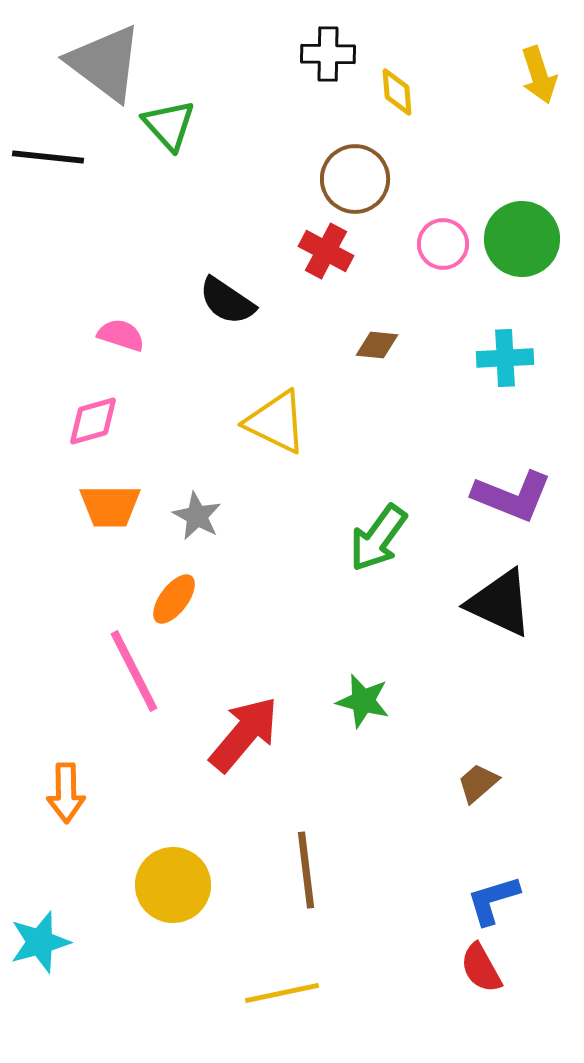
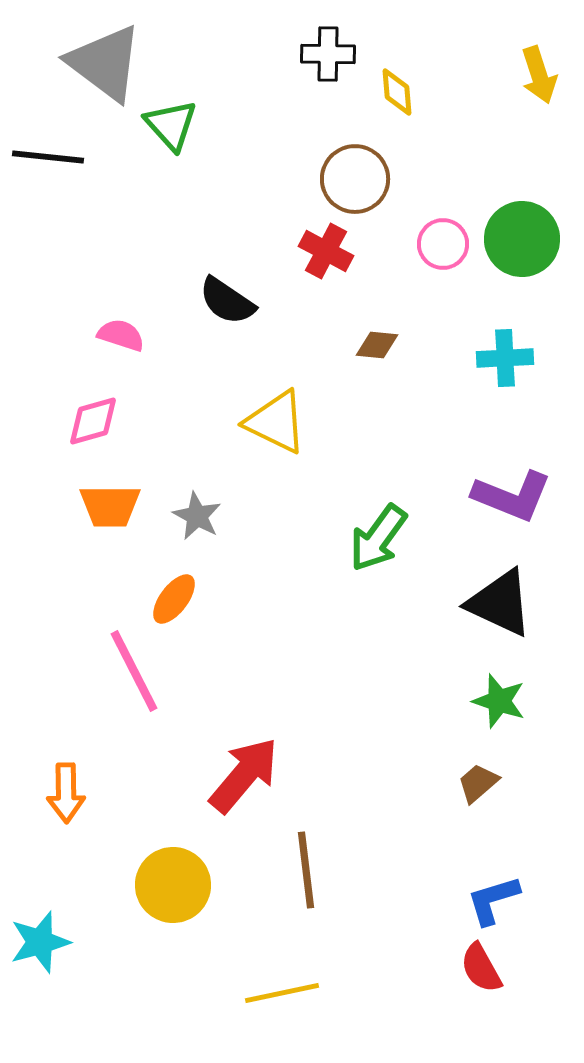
green triangle: moved 2 px right
green star: moved 136 px right; rotated 4 degrees clockwise
red arrow: moved 41 px down
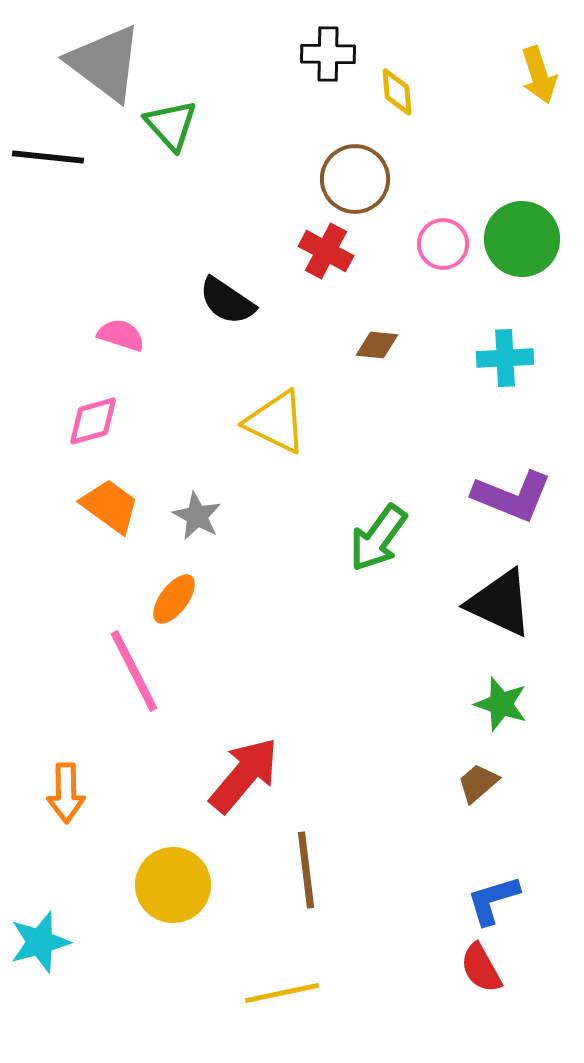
orange trapezoid: rotated 144 degrees counterclockwise
green star: moved 2 px right, 3 px down
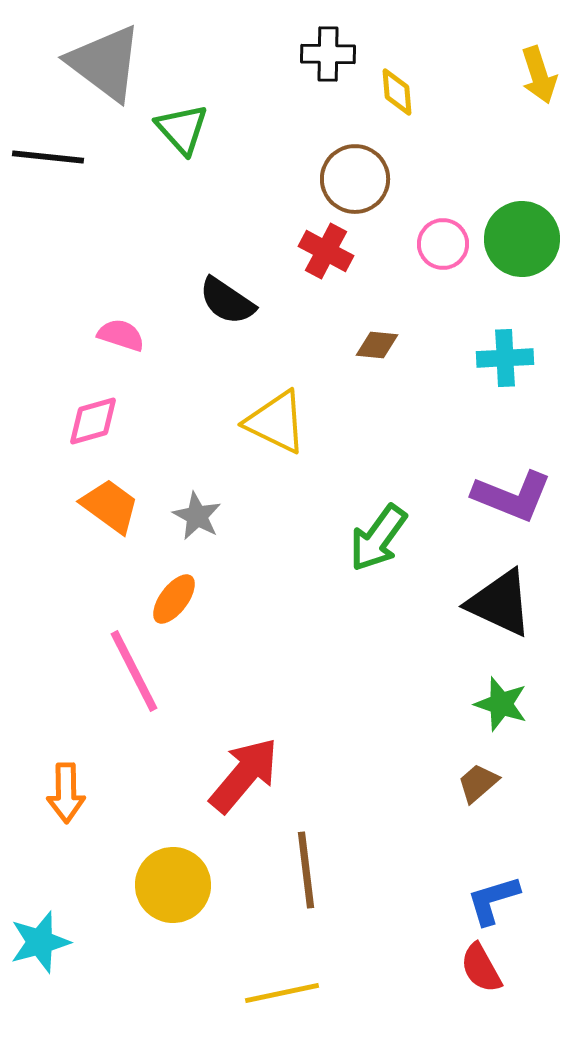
green triangle: moved 11 px right, 4 px down
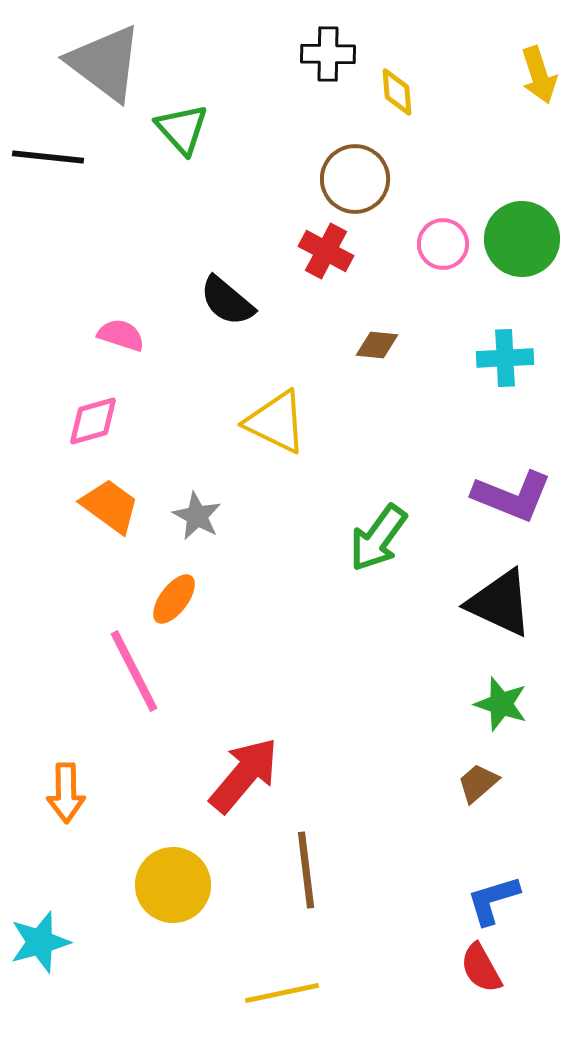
black semicircle: rotated 6 degrees clockwise
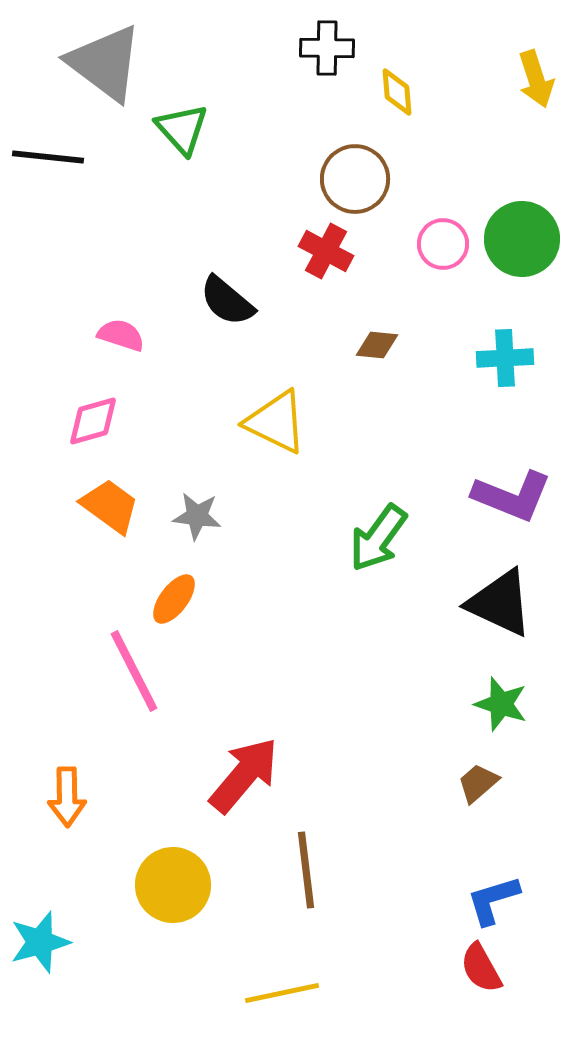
black cross: moved 1 px left, 6 px up
yellow arrow: moved 3 px left, 4 px down
gray star: rotated 21 degrees counterclockwise
orange arrow: moved 1 px right, 4 px down
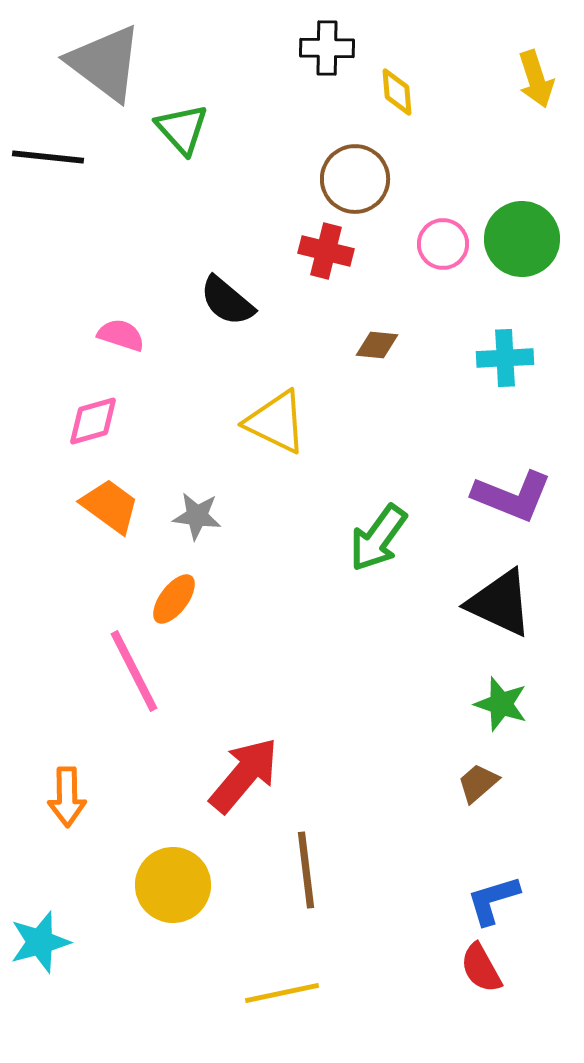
red cross: rotated 14 degrees counterclockwise
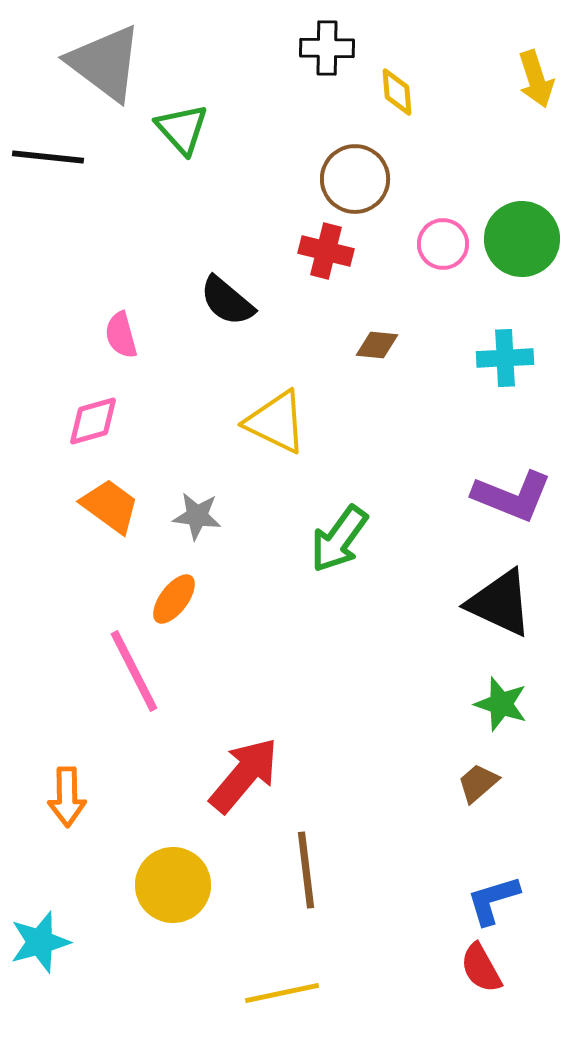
pink semicircle: rotated 123 degrees counterclockwise
green arrow: moved 39 px left, 1 px down
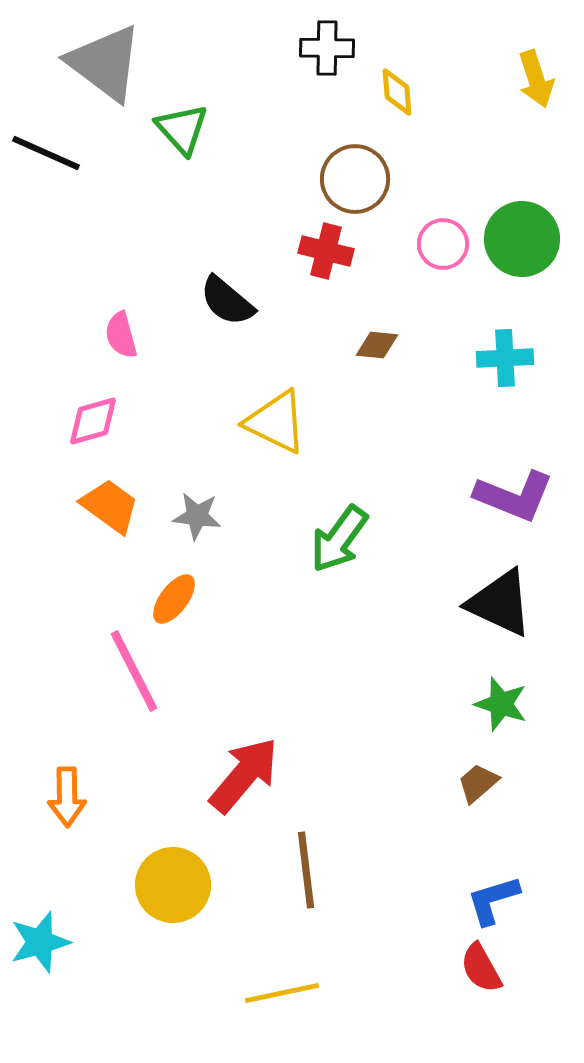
black line: moved 2 px left, 4 px up; rotated 18 degrees clockwise
purple L-shape: moved 2 px right
